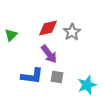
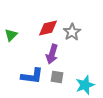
purple arrow: moved 3 px right; rotated 54 degrees clockwise
cyan star: moved 2 px left
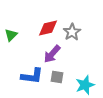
purple arrow: rotated 24 degrees clockwise
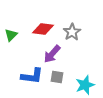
red diamond: moved 5 px left, 1 px down; rotated 20 degrees clockwise
